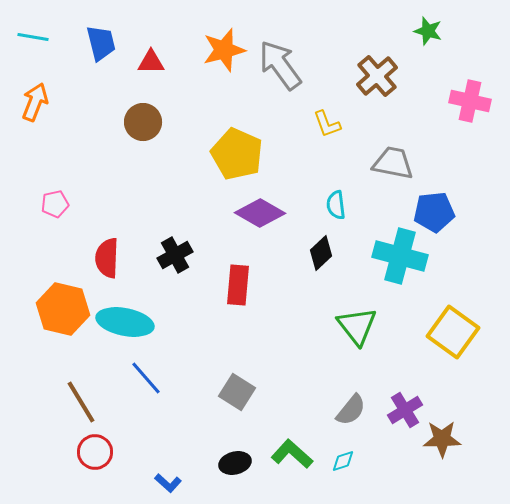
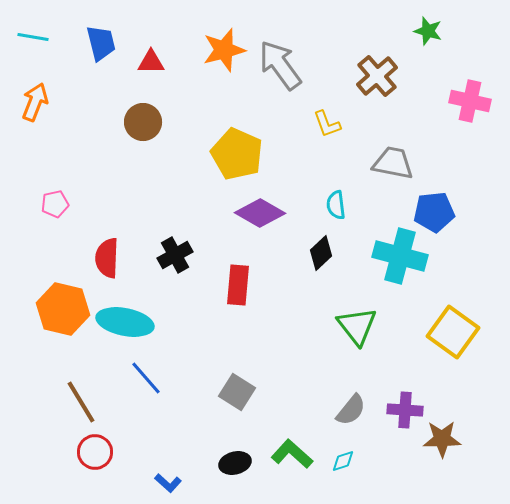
purple cross: rotated 36 degrees clockwise
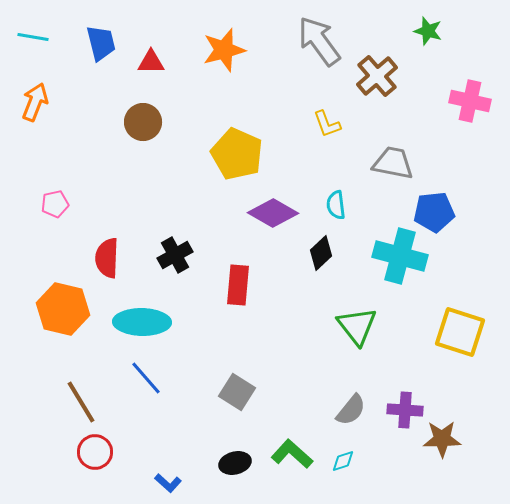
gray arrow: moved 39 px right, 24 px up
purple diamond: moved 13 px right
cyan ellipse: moved 17 px right; rotated 10 degrees counterclockwise
yellow square: moved 7 px right; rotated 18 degrees counterclockwise
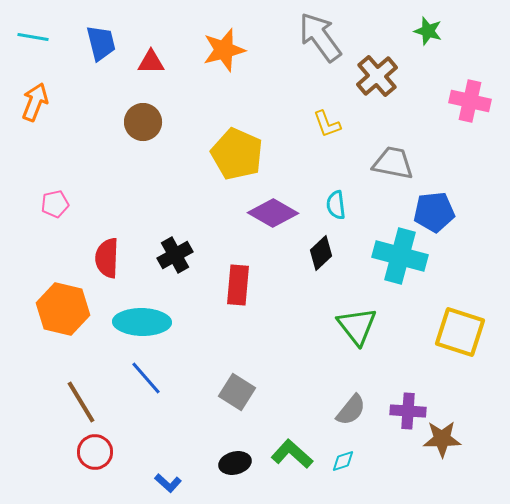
gray arrow: moved 1 px right, 4 px up
purple cross: moved 3 px right, 1 px down
